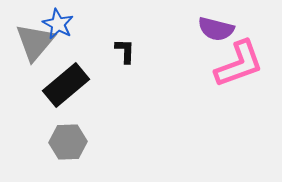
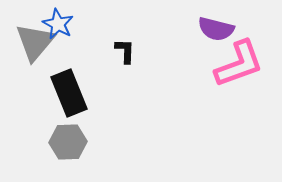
black rectangle: moved 3 px right, 8 px down; rotated 72 degrees counterclockwise
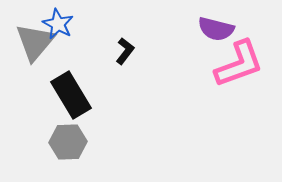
black L-shape: rotated 36 degrees clockwise
black rectangle: moved 2 px right, 2 px down; rotated 9 degrees counterclockwise
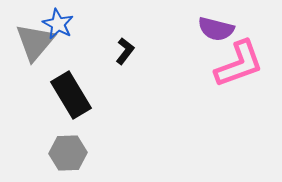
gray hexagon: moved 11 px down
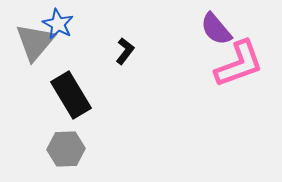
purple semicircle: rotated 36 degrees clockwise
gray hexagon: moved 2 px left, 4 px up
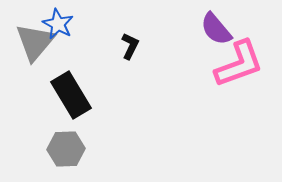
black L-shape: moved 5 px right, 5 px up; rotated 12 degrees counterclockwise
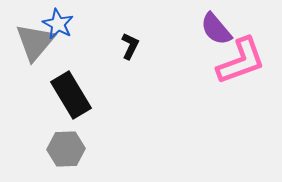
pink L-shape: moved 2 px right, 3 px up
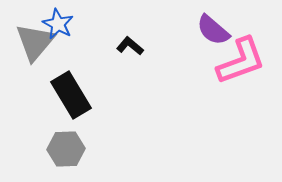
purple semicircle: moved 3 px left, 1 px down; rotated 9 degrees counterclockwise
black L-shape: rotated 76 degrees counterclockwise
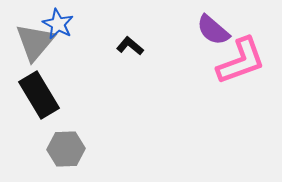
black rectangle: moved 32 px left
